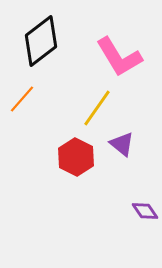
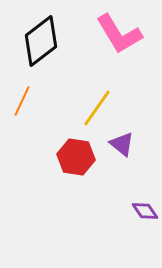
pink L-shape: moved 23 px up
orange line: moved 2 px down; rotated 16 degrees counterclockwise
red hexagon: rotated 18 degrees counterclockwise
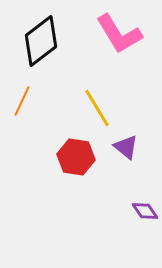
yellow line: rotated 66 degrees counterclockwise
purple triangle: moved 4 px right, 3 px down
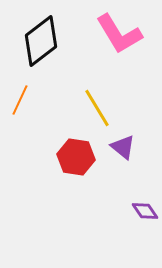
orange line: moved 2 px left, 1 px up
purple triangle: moved 3 px left
